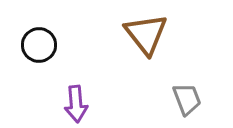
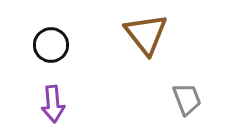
black circle: moved 12 px right
purple arrow: moved 23 px left
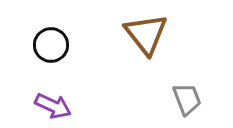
purple arrow: moved 2 px down; rotated 60 degrees counterclockwise
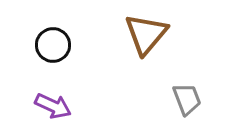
brown triangle: rotated 18 degrees clockwise
black circle: moved 2 px right
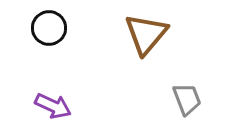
black circle: moved 4 px left, 17 px up
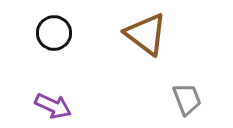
black circle: moved 5 px right, 5 px down
brown triangle: rotated 33 degrees counterclockwise
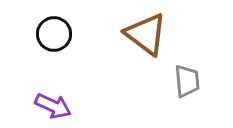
black circle: moved 1 px down
gray trapezoid: moved 18 px up; rotated 16 degrees clockwise
